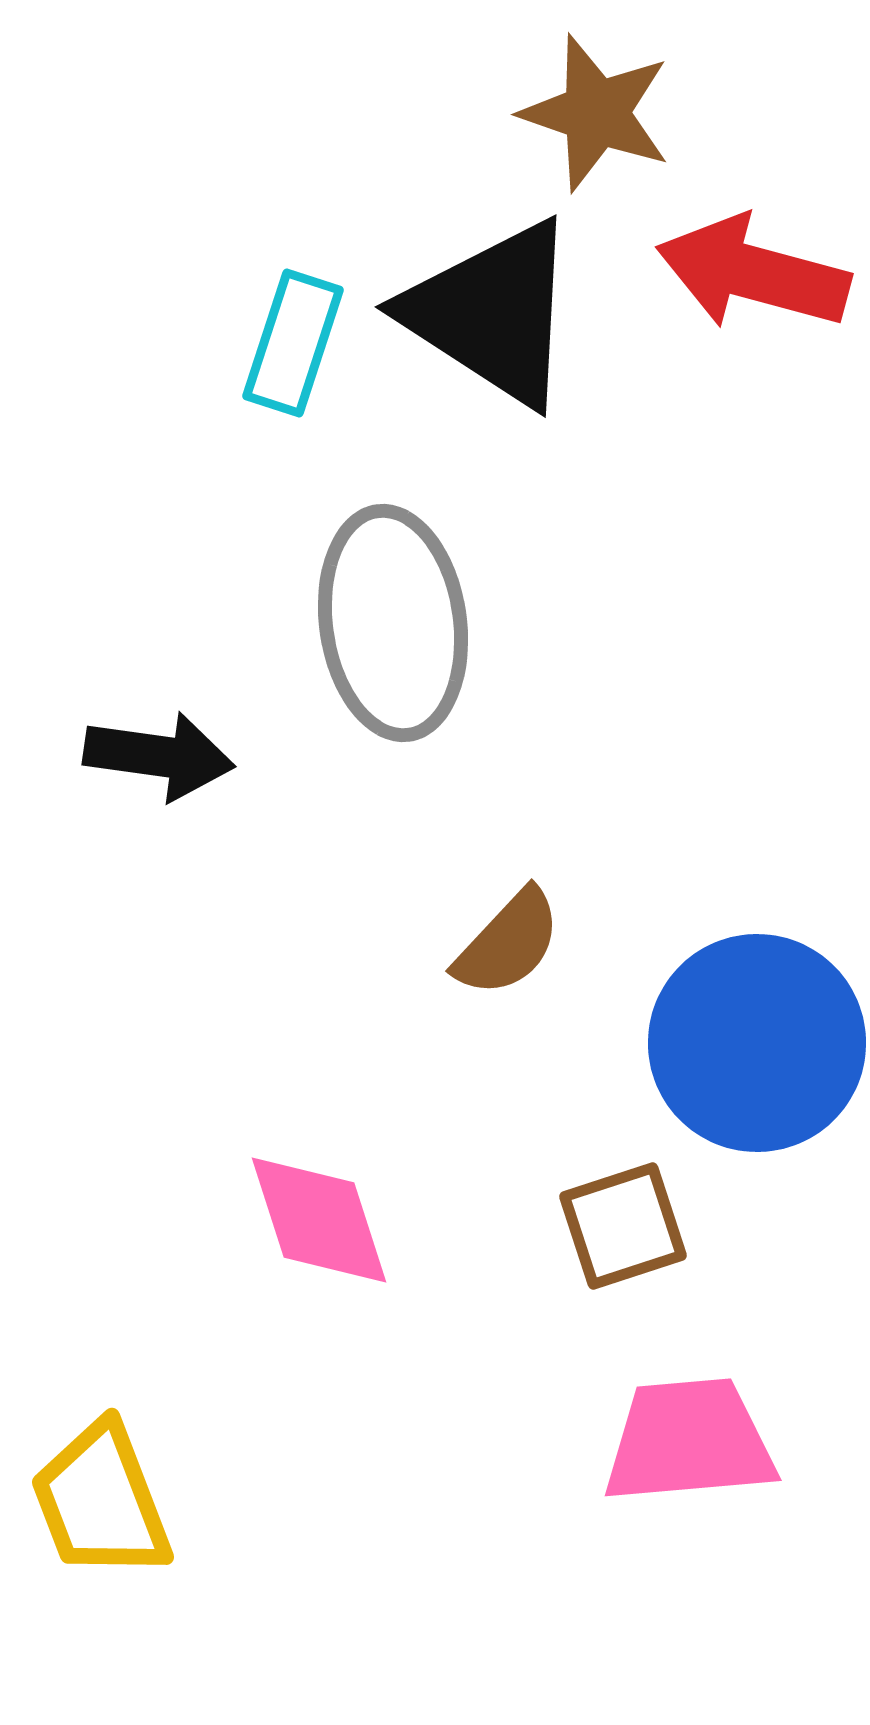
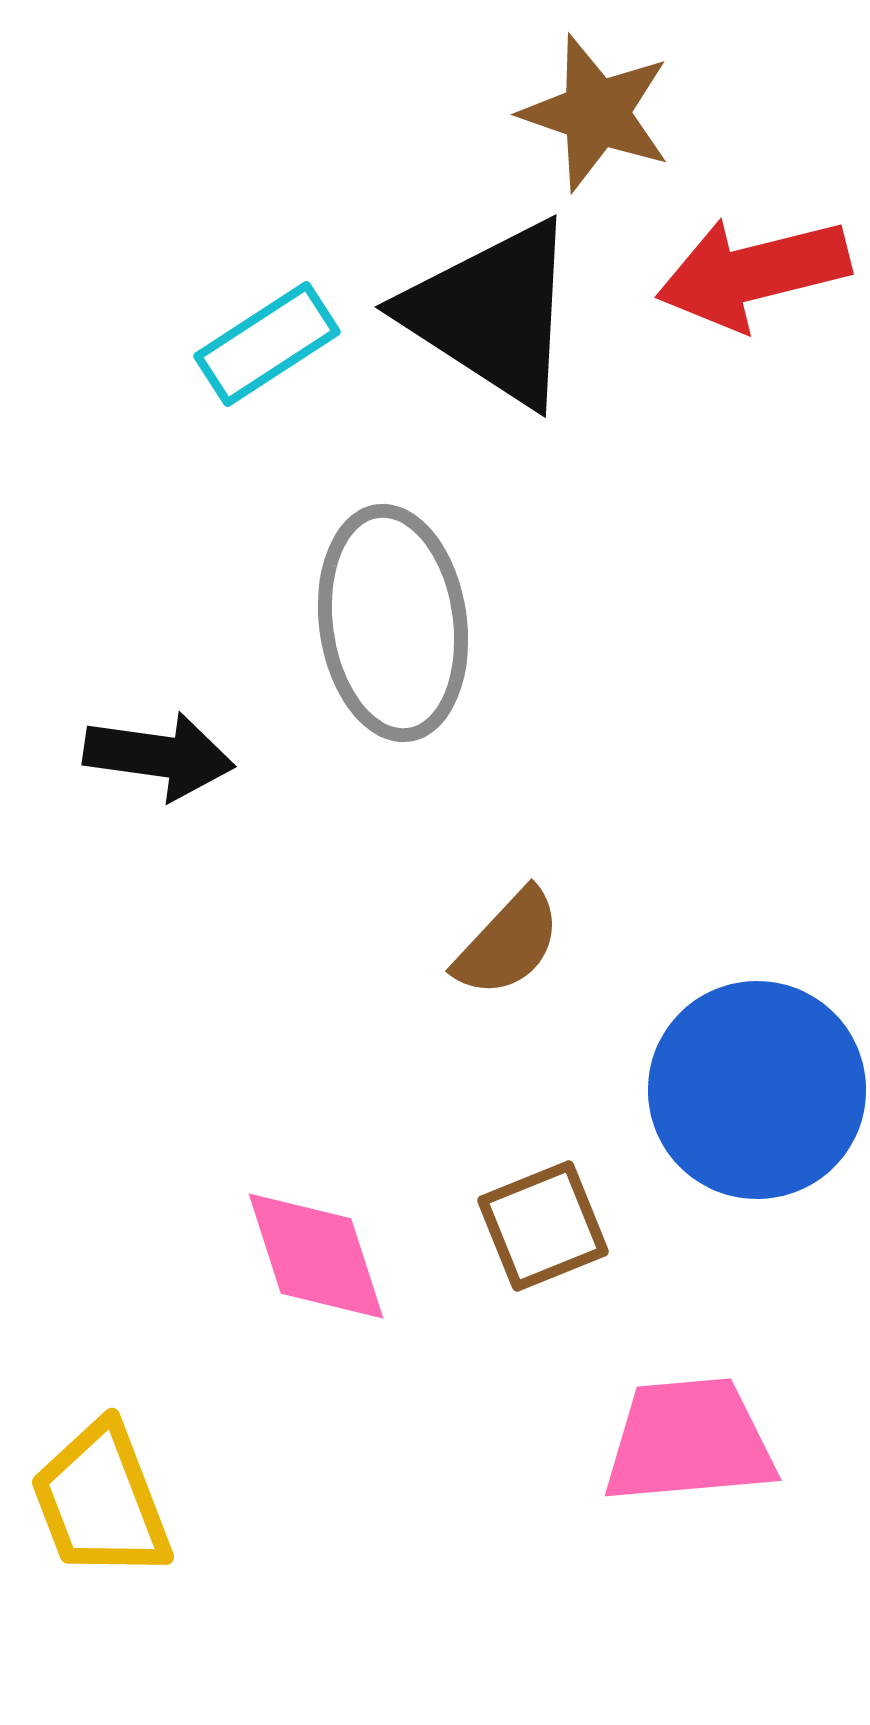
red arrow: rotated 29 degrees counterclockwise
cyan rectangle: moved 26 px left, 1 px down; rotated 39 degrees clockwise
blue circle: moved 47 px down
pink diamond: moved 3 px left, 36 px down
brown square: moved 80 px left; rotated 4 degrees counterclockwise
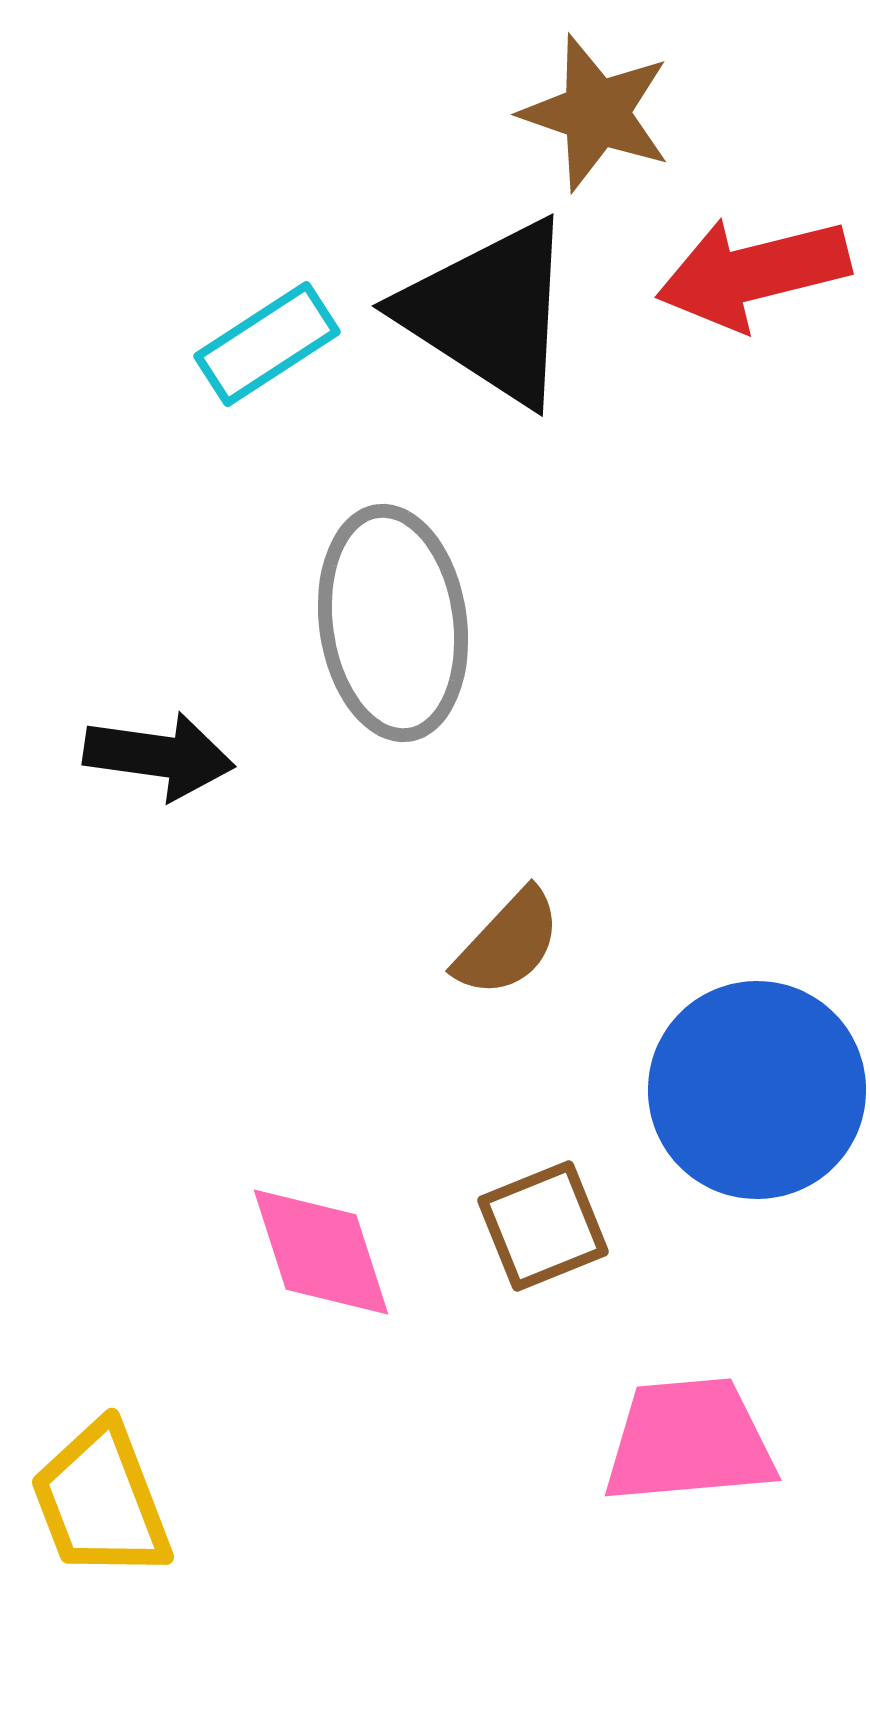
black triangle: moved 3 px left, 1 px up
pink diamond: moved 5 px right, 4 px up
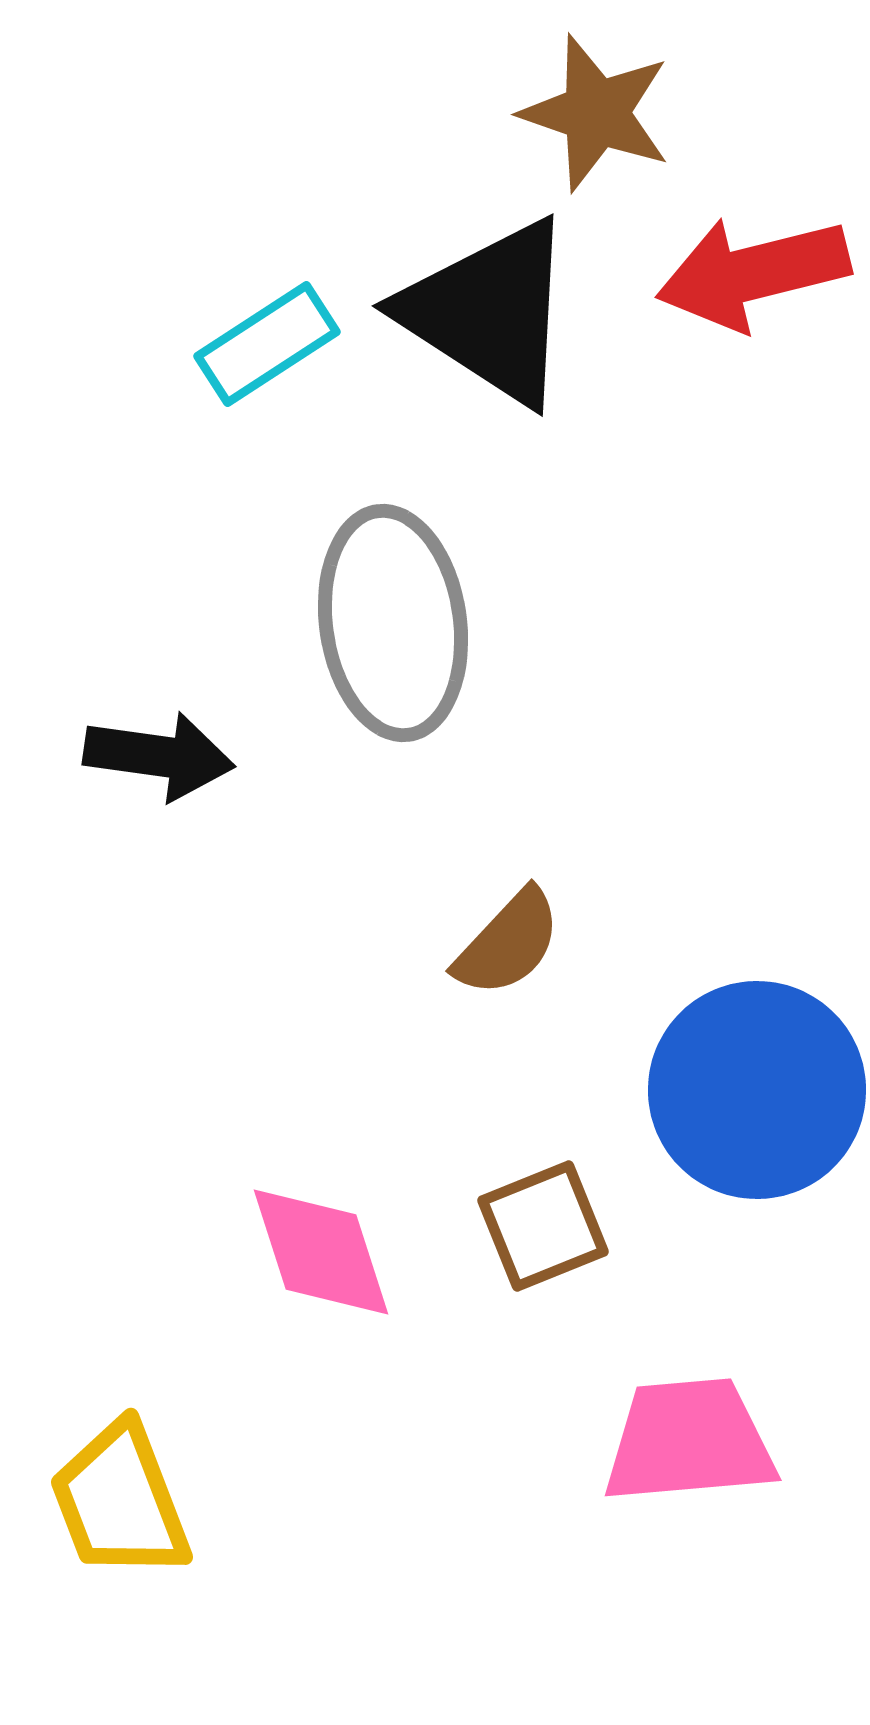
yellow trapezoid: moved 19 px right
